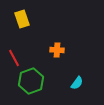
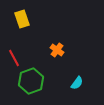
orange cross: rotated 32 degrees clockwise
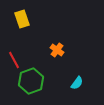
red line: moved 2 px down
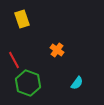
green hexagon: moved 3 px left, 2 px down; rotated 20 degrees counterclockwise
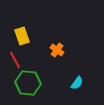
yellow rectangle: moved 17 px down
red line: moved 1 px right
green hexagon: rotated 15 degrees counterclockwise
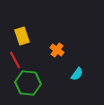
cyan semicircle: moved 9 px up
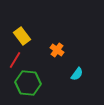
yellow rectangle: rotated 18 degrees counterclockwise
red line: rotated 60 degrees clockwise
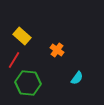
yellow rectangle: rotated 12 degrees counterclockwise
red line: moved 1 px left
cyan semicircle: moved 4 px down
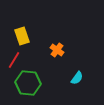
yellow rectangle: rotated 30 degrees clockwise
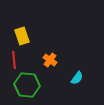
orange cross: moved 7 px left, 10 px down
red line: rotated 36 degrees counterclockwise
green hexagon: moved 1 px left, 2 px down
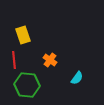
yellow rectangle: moved 1 px right, 1 px up
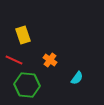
red line: rotated 60 degrees counterclockwise
